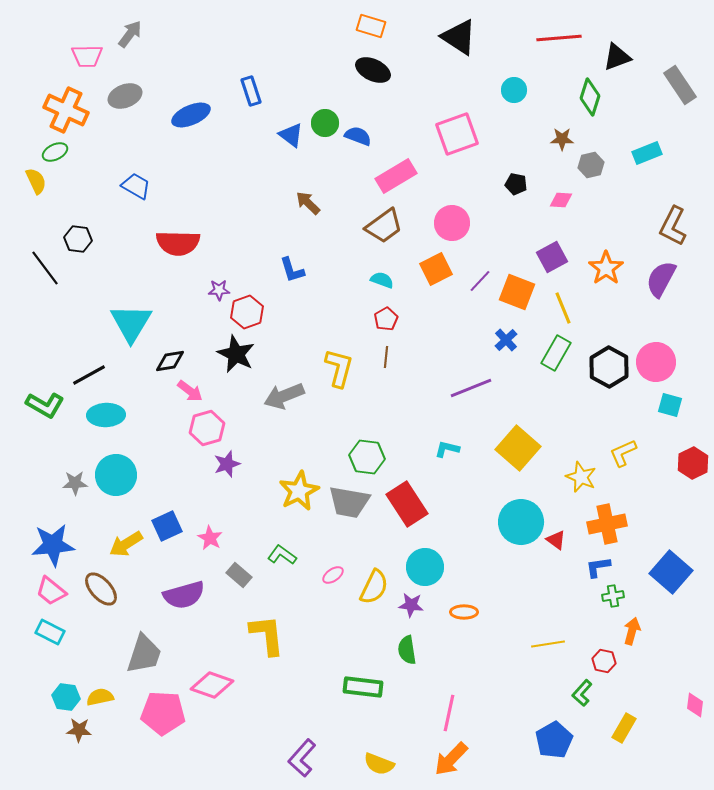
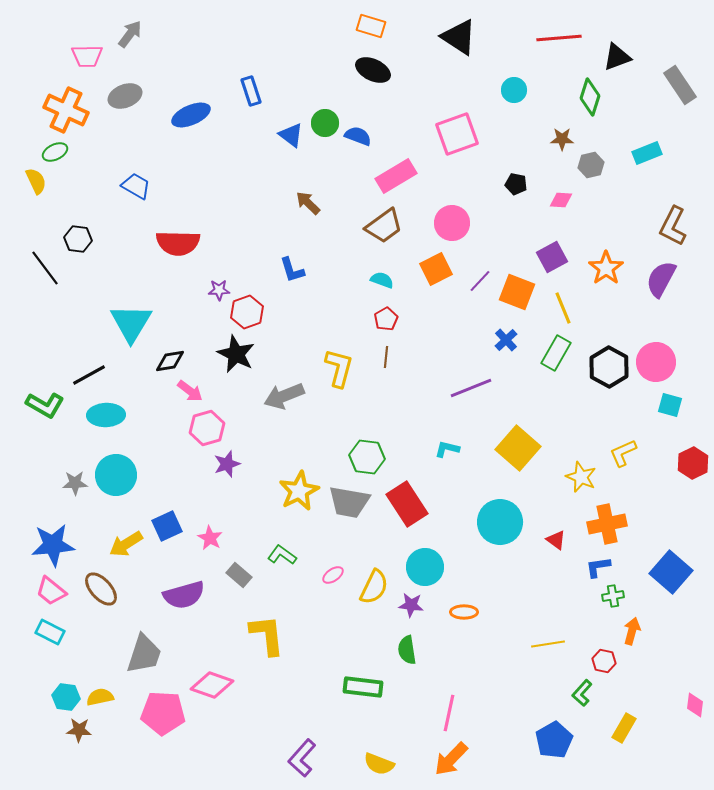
cyan circle at (521, 522): moved 21 px left
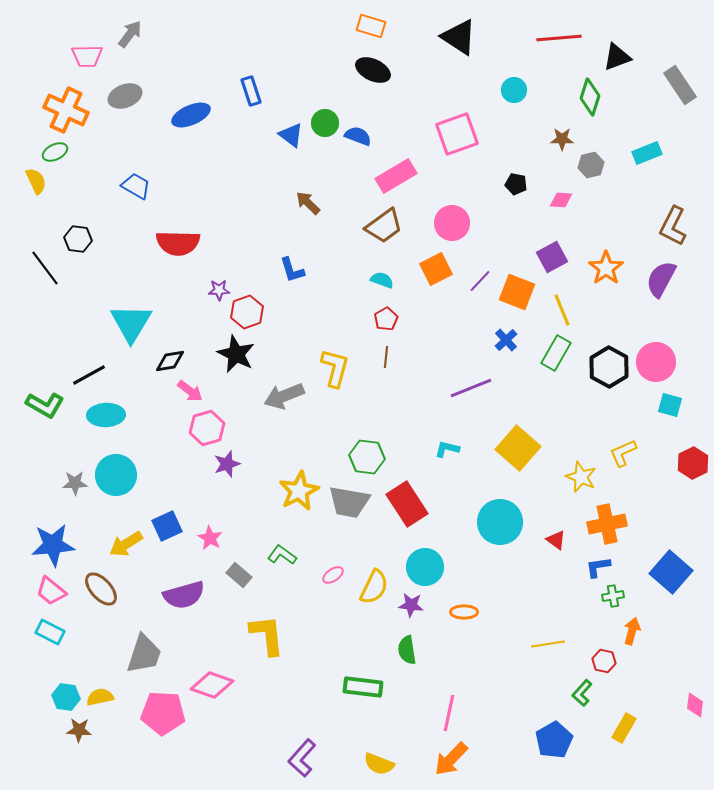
yellow line at (563, 308): moved 1 px left, 2 px down
yellow L-shape at (339, 368): moved 4 px left
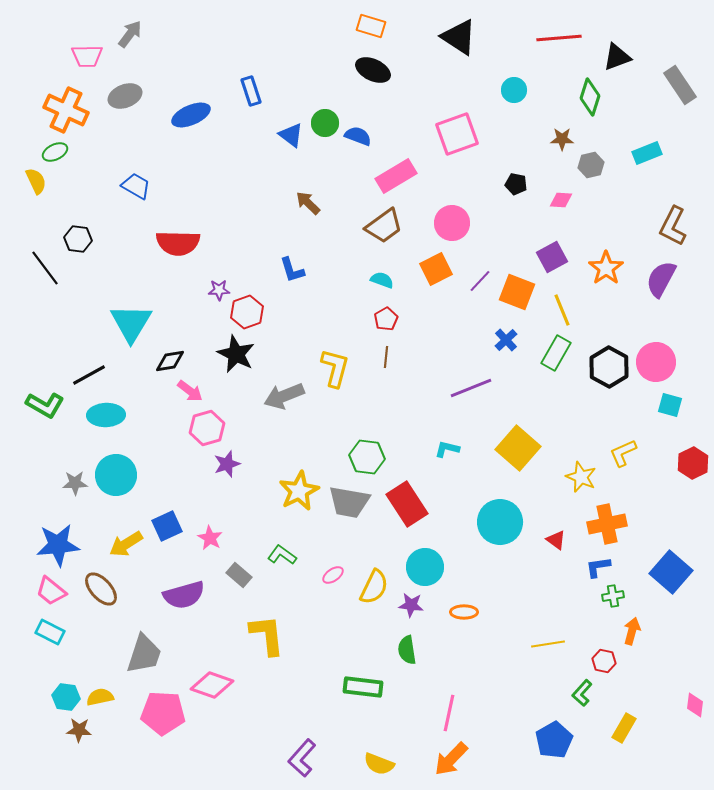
blue star at (53, 545): moved 5 px right
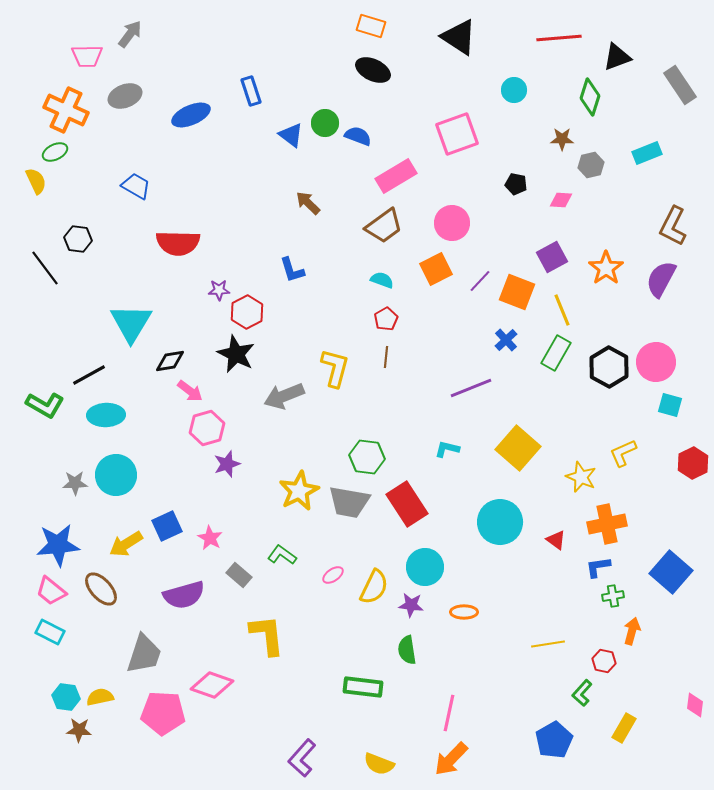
red hexagon at (247, 312): rotated 8 degrees counterclockwise
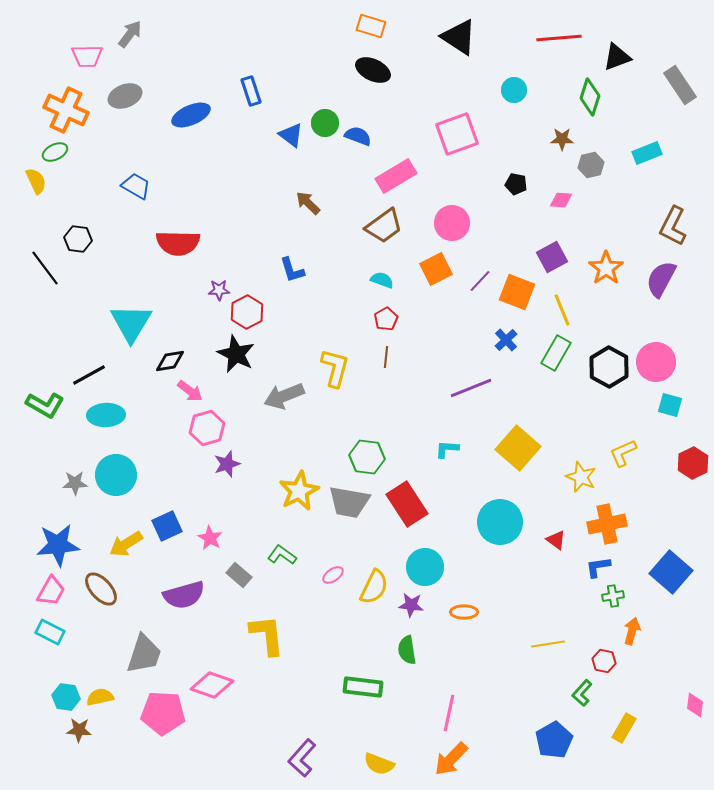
cyan L-shape at (447, 449): rotated 10 degrees counterclockwise
pink trapezoid at (51, 591): rotated 100 degrees counterclockwise
